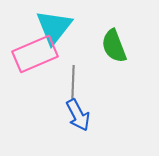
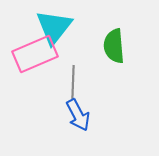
green semicircle: rotated 16 degrees clockwise
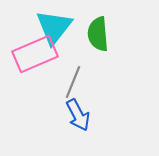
green semicircle: moved 16 px left, 12 px up
gray line: rotated 20 degrees clockwise
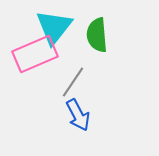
green semicircle: moved 1 px left, 1 px down
gray line: rotated 12 degrees clockwise
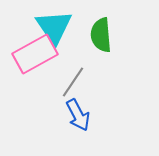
cyan triangle: rotated 12 degrees counterclockwise
green semicircle: moved 4 px right
pink rectangle: rotated 6 degrees counterclockwise
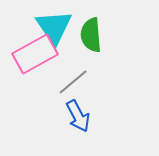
green semicircle: moved 10 px left
gray line: rotated 16 degrees clockwise
blue arrow: moved 1 px down
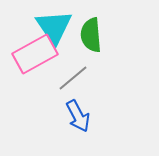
gray line: moved 4 px up
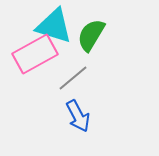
cyan triangle: moved 1 px up; rotated 39 degrees counterclockwise
green semicircle: rotated 36 degrees clockwise
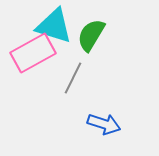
pink rectangle: moved 2 px left, 1 px up
gray line: rotated 24 degrees counterclockwise
blue arrow: moved 26 px right, 8 px down; rotated 44 degrees counterclockwise
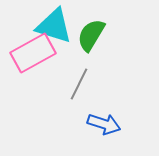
gray line: moved 6 px right, 6 px down
